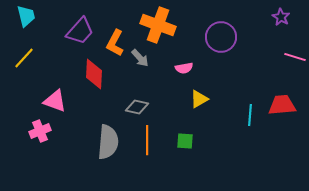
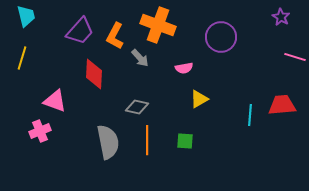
orange L-shape: moved 7 px up
yellow line: moved 2 px left; rotated 25 degrees counterclockwise
gray semicircle: rotated 16 degrees counterclockwise
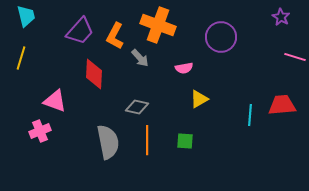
yellow line: moved 1 px left
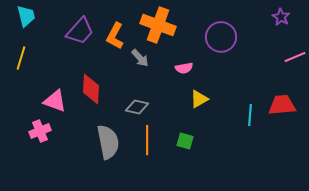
pink line: rotated 40 degrees counterclockwise
red diamond: moved 3 px left, 15 px down
green square: rotated 12 degrees clockwise
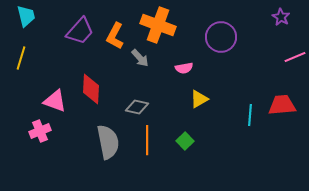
green square: rotated 30 degrees clockwise
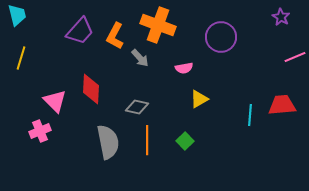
cyan trapezoid: moved 9 px left, 1 px up
pink triangle: rotated 25 degrees clockwise
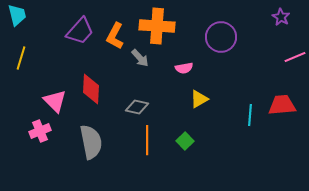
orange cross: moved 1 px left, 1 px down; rotated 16 degrees counterclockwise
gray semicircle: moved 17 px left
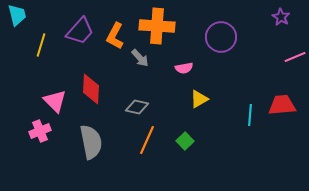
yellow line: moved 20 px right, 13 px up
orange line: rotated 24 degrees clockwise
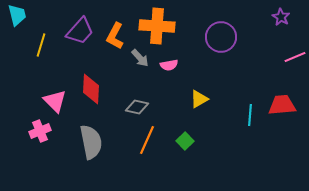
pink semicircle: moved 15 px left, 3 px up
